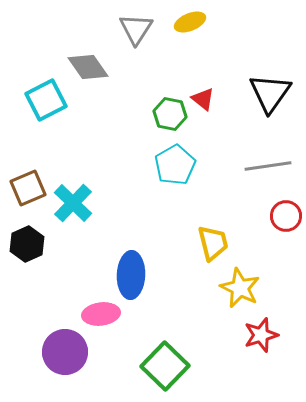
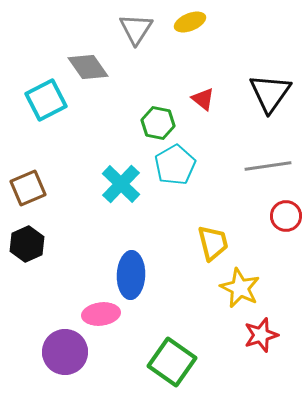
green hexagon: moved 12 px left, 9 px down
cyan cross: moved 48 px right, 19 px up
green square: moved 7 px right, 4 px up; rotated 9 degrees counterclockwise
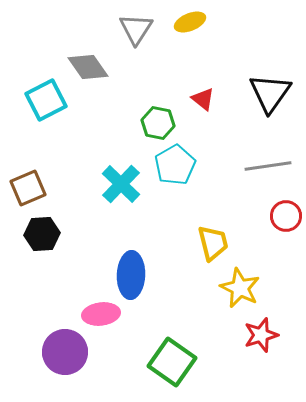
black hexagon: moved 15 px right, 10 px up; rotated 20 degrees clockwise
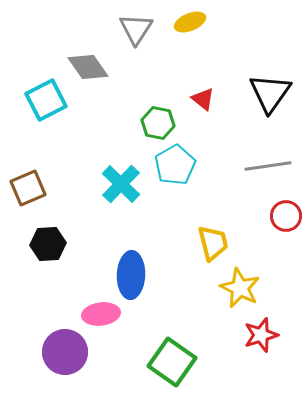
black hexagon: moved 6 px right, 10 px down
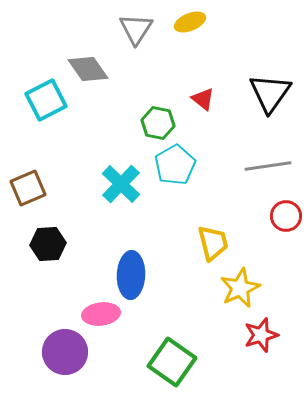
gray diamond: moved 2 px down
yellow star: rotated 21 degrees clockwise
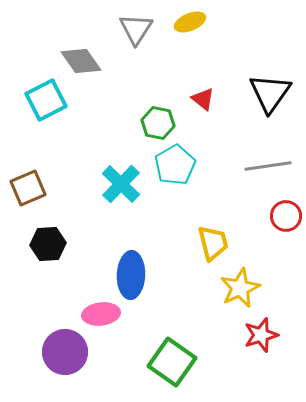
gray diamond: moved 7 px left, 8 px up
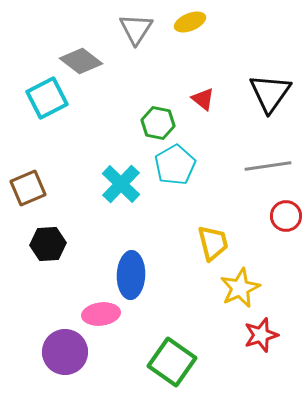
gray diamond: rotated 18 degrees counterclockwise
cyan square: moved 1 px right, 2 px up
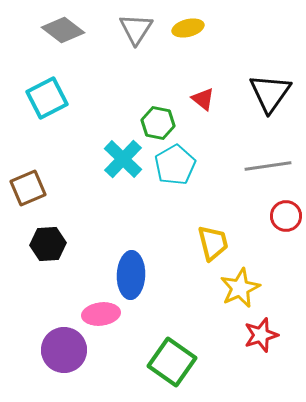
yellow ellipse: moved 2 px left, 6 px down; rotated 8 degrees clockwise
gray diamond: moved 18 px left, 31 px up
cyan cross: moved 2 px right, 25 px up
purple circle: moved 1 px left, 2 px up
